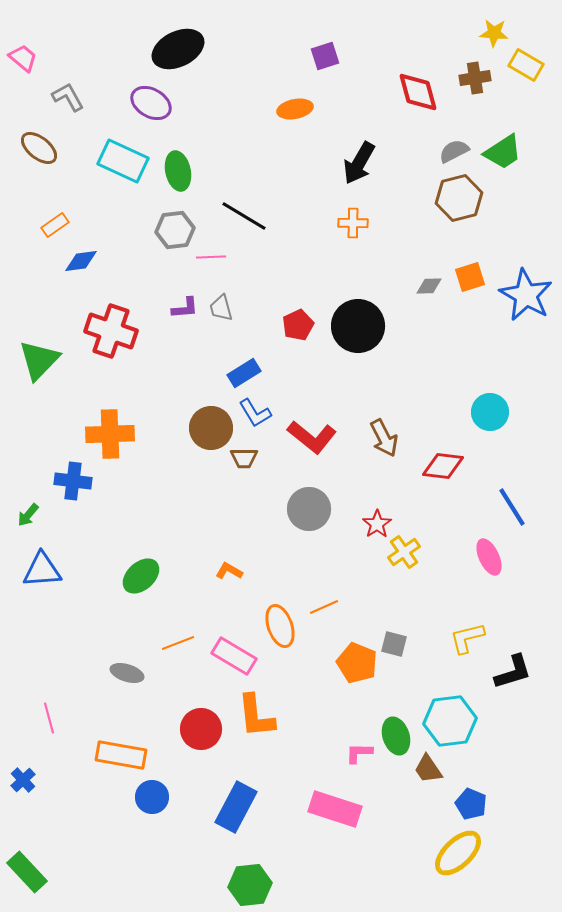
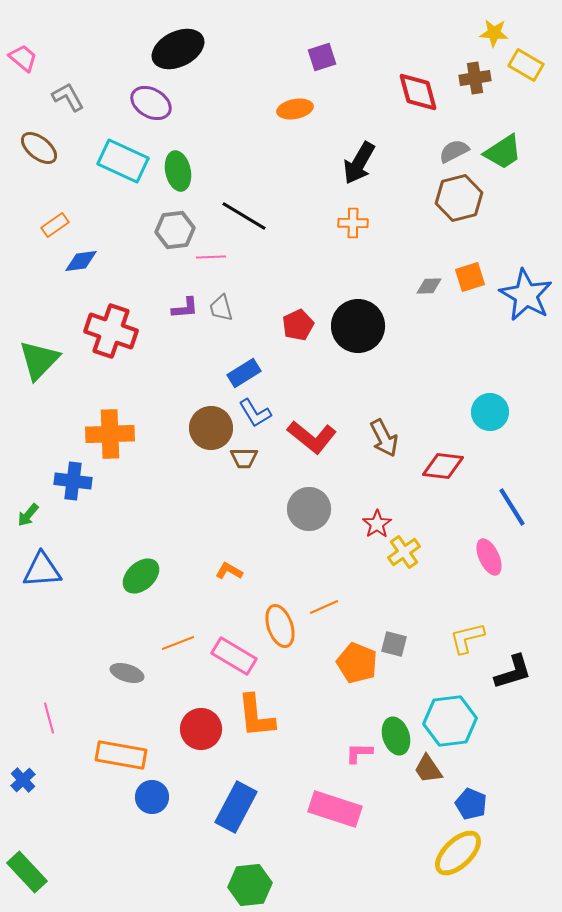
purple square at (325, 56): moved 3 px left, 1 px down
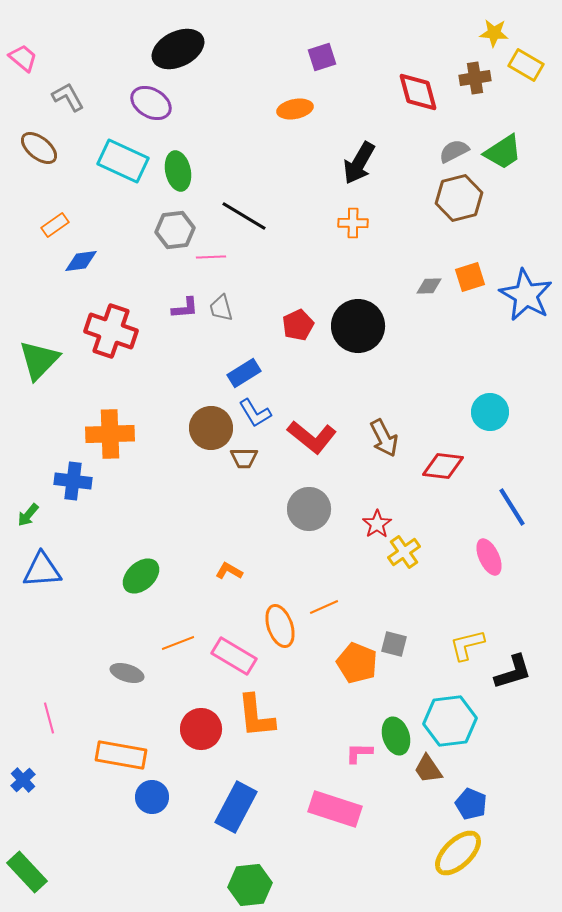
yellow L-shape at (467, 638): moved 7 px down
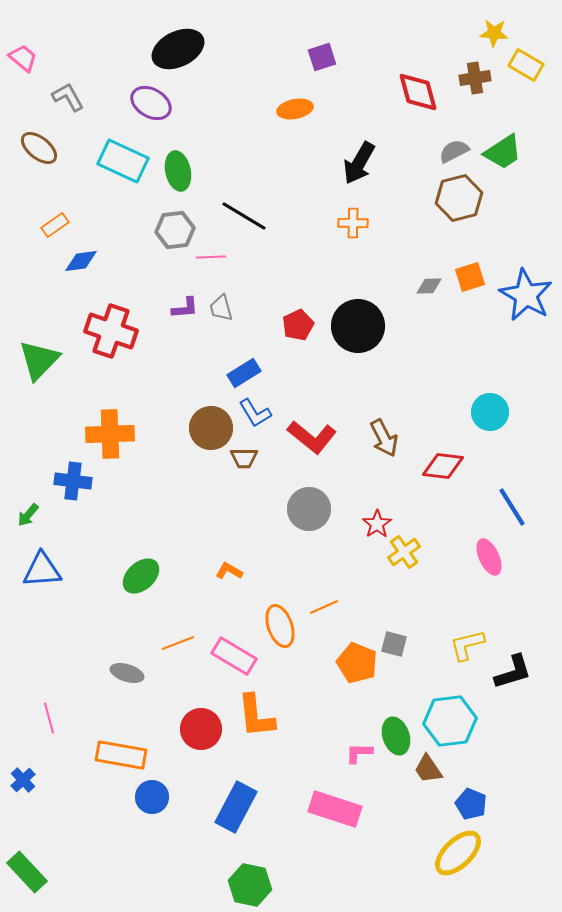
green hexagon at (250, 885): rotated 18 degrees clockwise
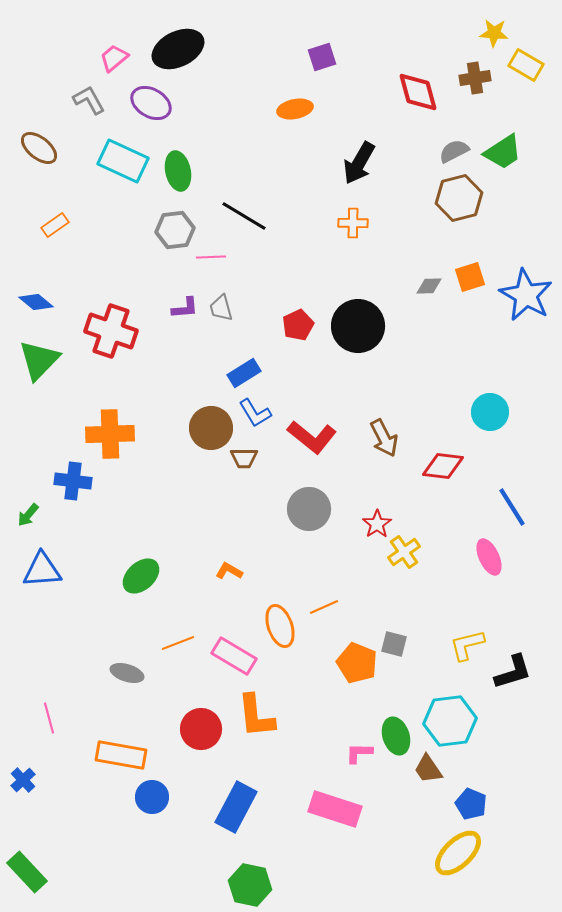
pink trapezoid at (23, 58): moved 91 px right; rotated 80 degrees counterclockwise
gray L-shape at (68, 97): moved 21 px right, 3 px down
blue diamond at (81, 261): moved 45 px left, 41 px down; rotated 48 degrees clockwise
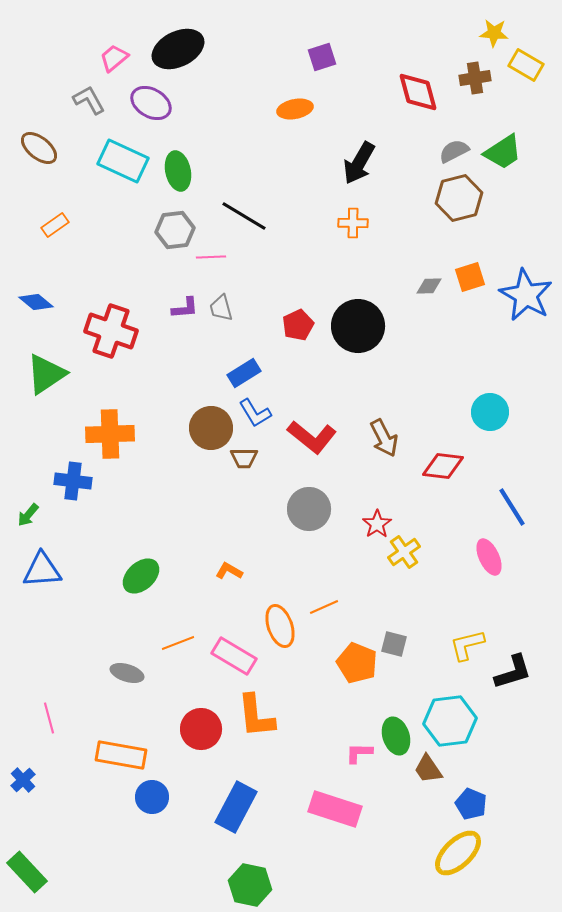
green triangle at (39, 360): moved 7 px right, 14 px down; rotated 12 degrees clockwise
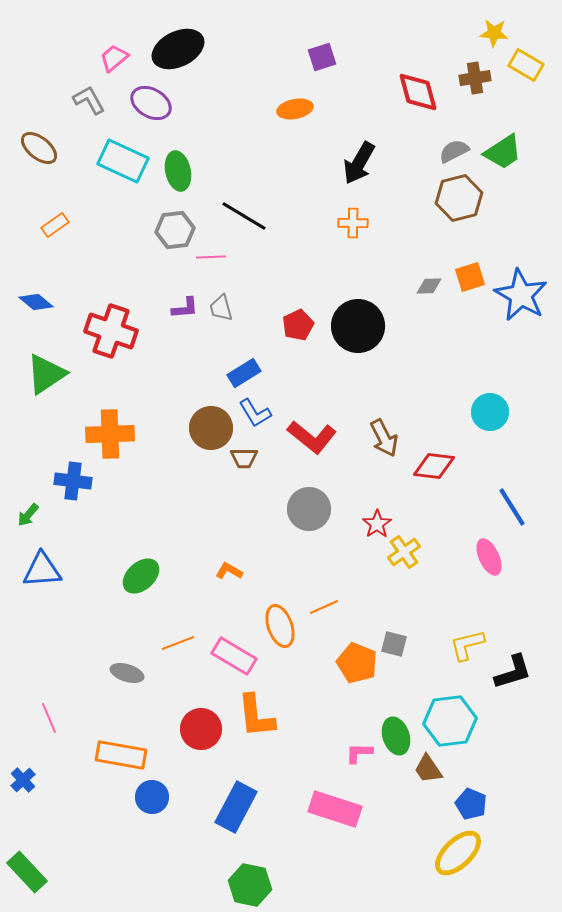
blue star at (526, 295): moved 5 px left
red diamond at (443, 466): moved 9 px left
pink line at (49, 718): rotated 8 degrees counterclockwise
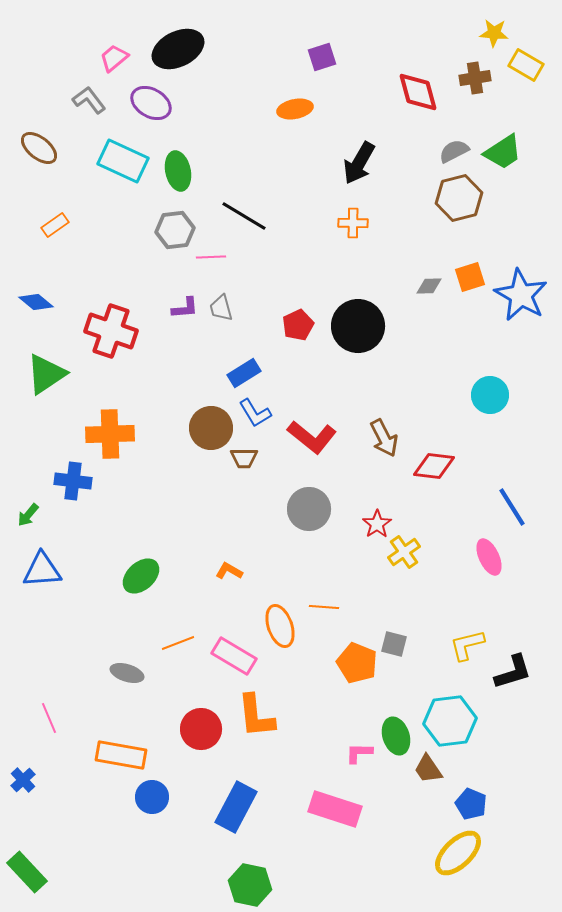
gray L-shape at (89, 100): rotated 8 degrees counterclockwise
cyan circle at (490, 412): moved 17 px up
orange line at (324, 607): rotated 28 degrees clockwise
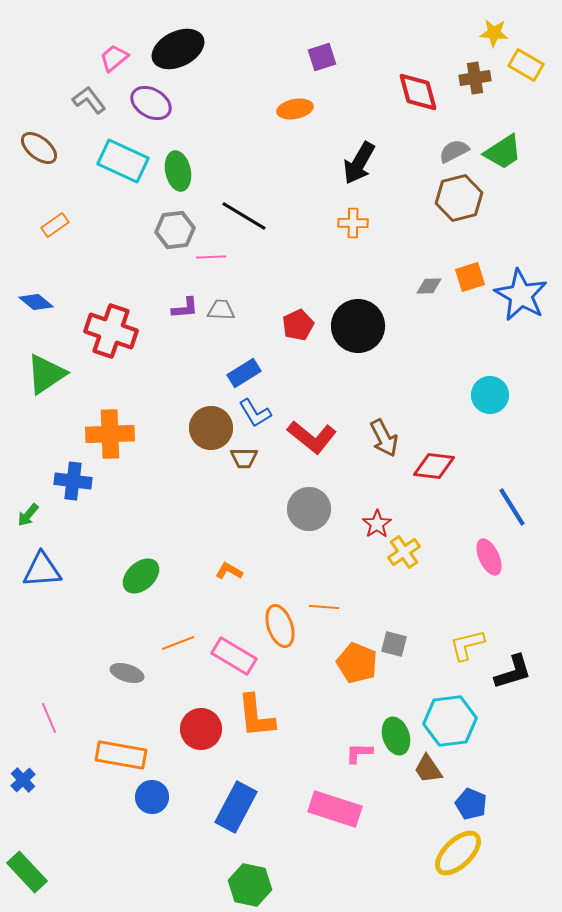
gray trapezoid at (221, 308): moved 2 px down; rotated 108 degrees clockwise
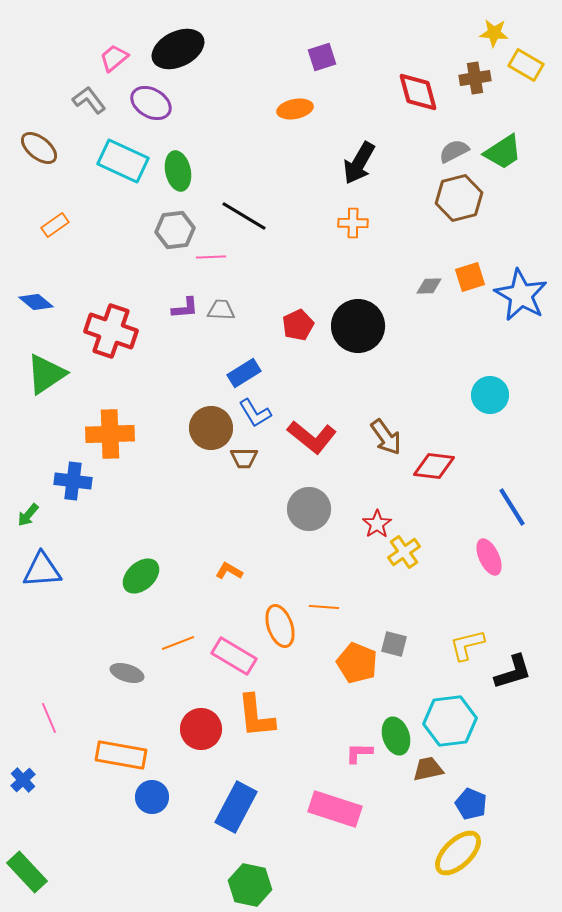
brown arrow at (384, 438): moved 2 px right, 1 px up; rotated 9 degrees counterclockwise
brown trapezoid at (428, 769): rotated 112 degrees clockwise
